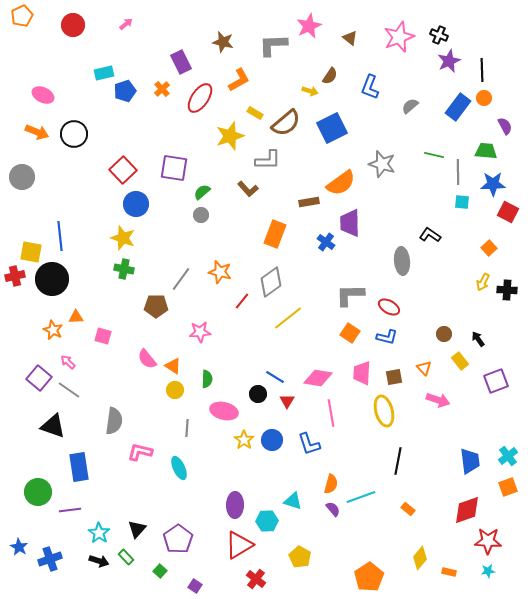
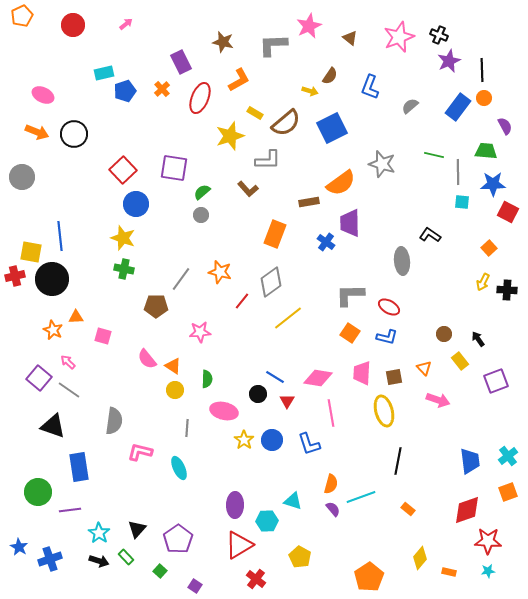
red ellipse at (200, 98): rotated 12 degrees counterclockwise
orange square at (508, 487): moved 5 px down
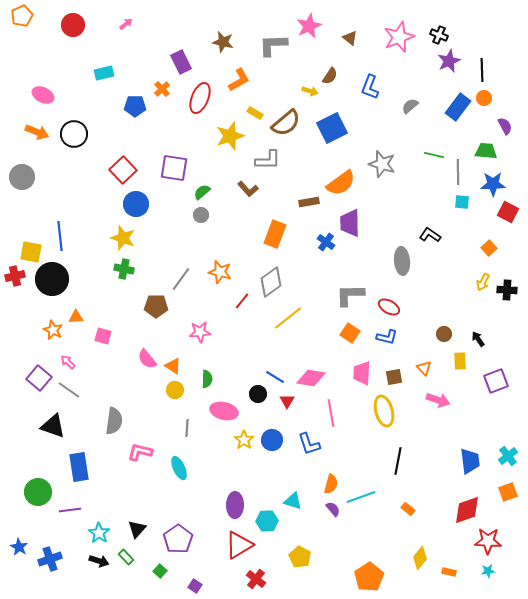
blue pentagon at (125, 91): moved 10 px right, 15 px down; rotated 20 degrees clockwise
yellow rectangle at (460, 361): rotated 36 degrees clockwise
pink diamond at (318, 378): moved 7 px left
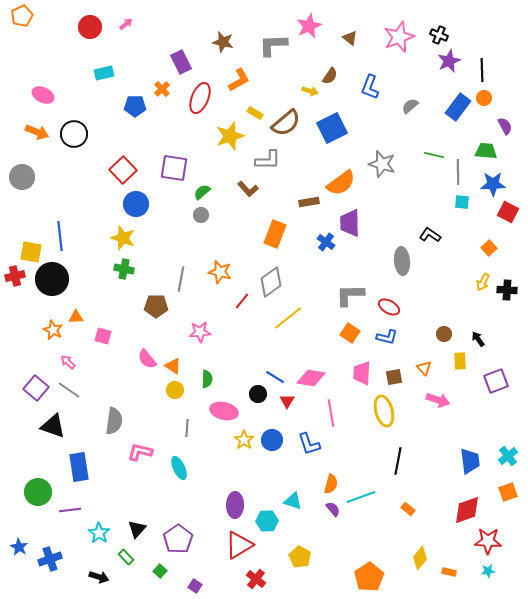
red circle at (73, 25): moved 17 px right, 2 px down
gray line at (181, 279): rotated 25 degrees counterclockwise
purple square at (39, 378): moved 3 px left, 10 px down
black arrow at (99, 561): moved 16 px down
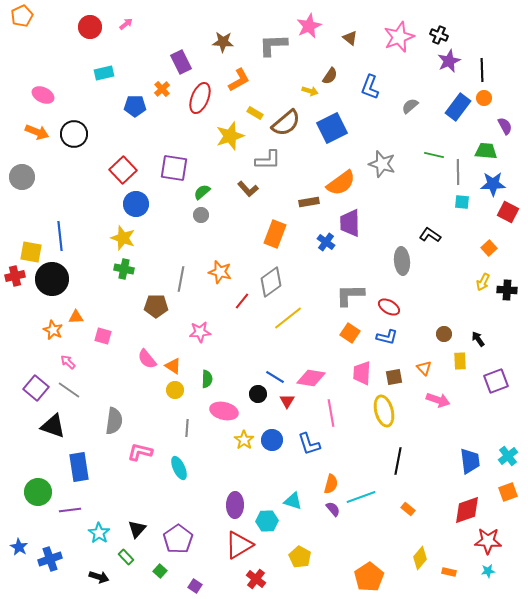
brown star at (223, 42): rotated 10 degrees counterclockwise
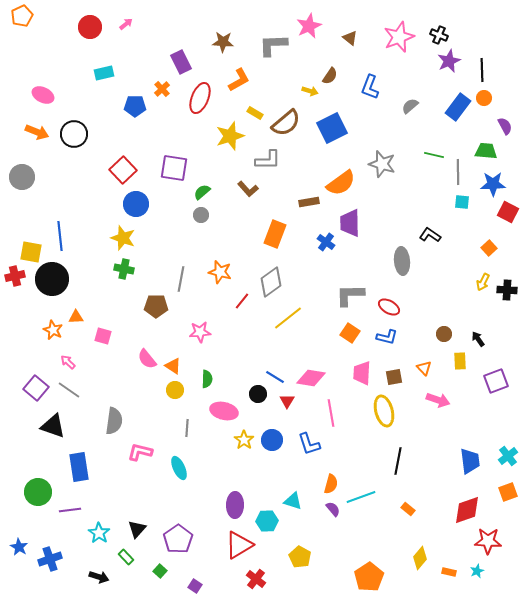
cyan star at (488, 571): moved 11 px left; rotated 16 degrees counterclockwise
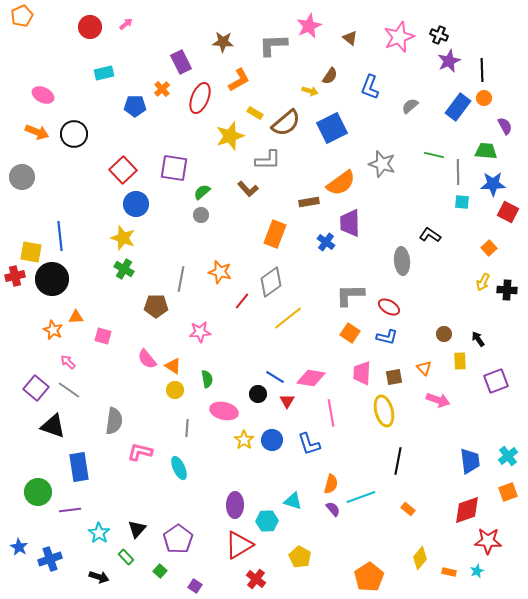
green cross at (124, 269): rotated 18 degrees clockwise
green semicircle at (207, 379): rotated 12 degrees counterclockwise
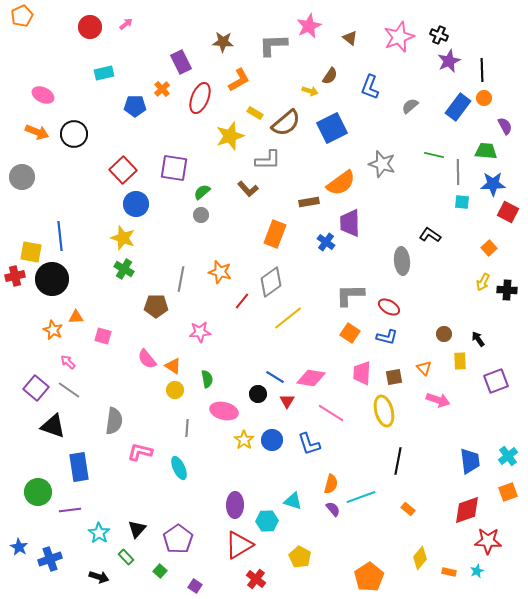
pink line at (331, 413): rotated 48 degrees counterclockwise
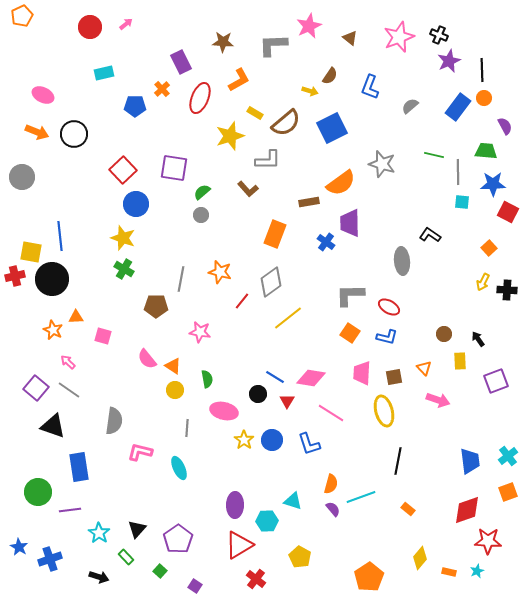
pink star at (200, 332): rotated 15 degrees clockwise
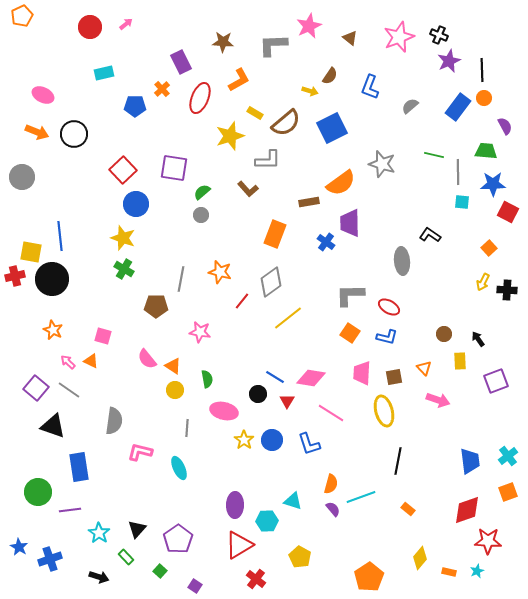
orange triangle at (76, 317): moved 15 px right, 44 px down; rotated 28 degrees clockwise
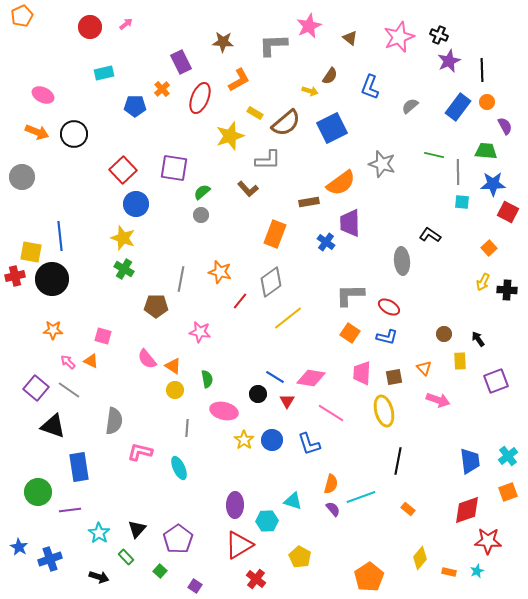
orange circle at (484, 98): moved 3 px right, 4 px down
red line at (242, 301): moved 2 px left
orange star at (53, 330): rotated 24 degrees counterclockwise
